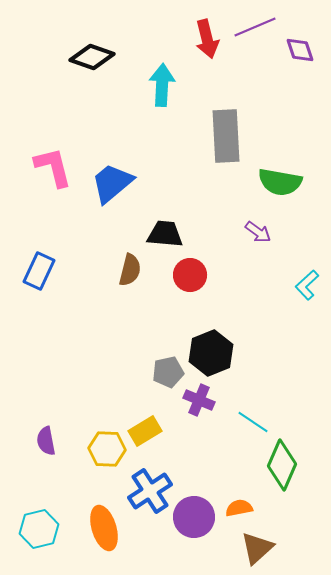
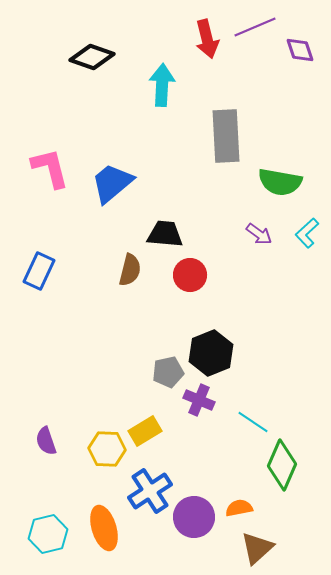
pink L-shape: moved 3 px left, 1 px down
purple arrow: moved 1 px right, 2 px down
cyan L-shape: moved 52 px up
purple semicircle: rotated 8 degrees counterclockwise
cyan hexagon: moved 9 px right, 5 px down
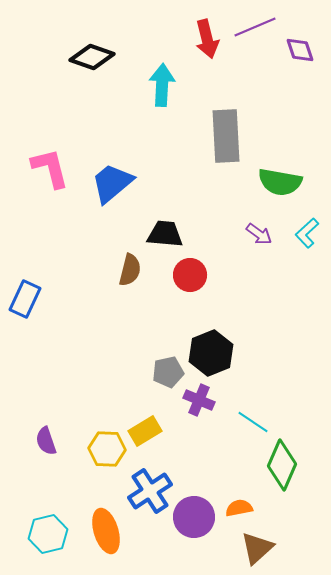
blue rectangle: moved 14 px left, 28 px down
orange ellipse: moved 2 px right, 3 px down
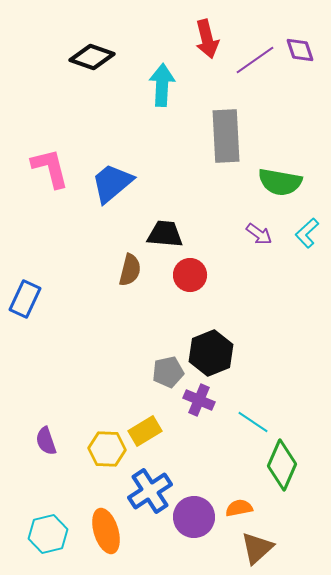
purple line: moved 33 px down; rotated 12 degrees counterclockwise
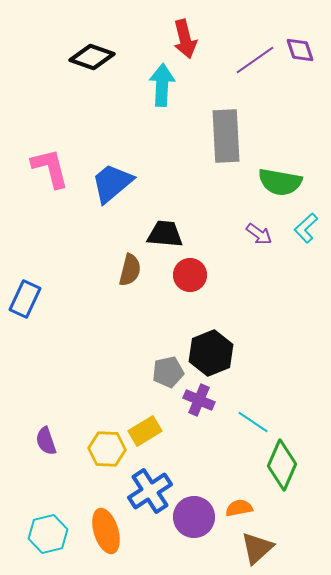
red arrow: moved 22 px left
cyan L-shape: moved 1 px left, 5 px up
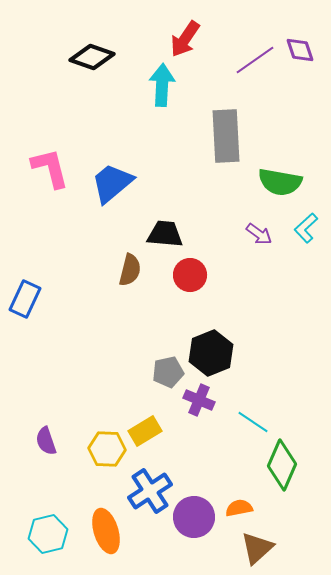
red arrow: rotated 48 degrees clockwise
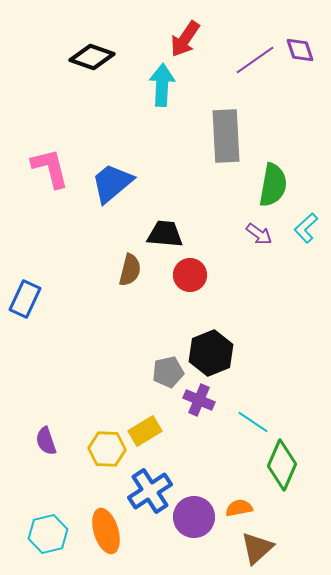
green semicircle: moved 7 px left, 3 px down; rotated 90 degrees counterclockwise
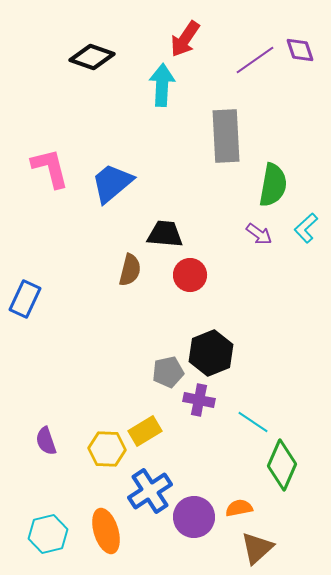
purple cross: rotated 12 degrees counterclockwise
